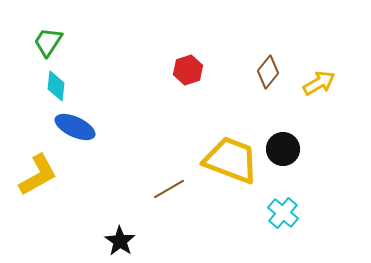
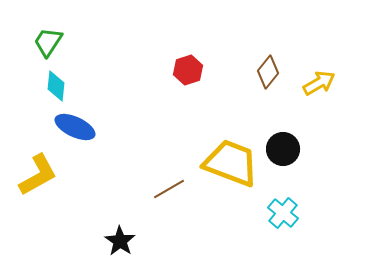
yellow trapezoid: moved 3 px down
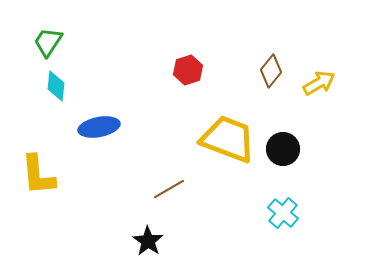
brown diamond: moved 3 px right, 1 px up
blue ellipse: moved 24 px right; rotated 36 degrees counterclockwise
yellow trapezoid: moved 3 px left, 24 px up
yellow L-shape: rotated 114 degrees clockwise
black star: moved 28 px right
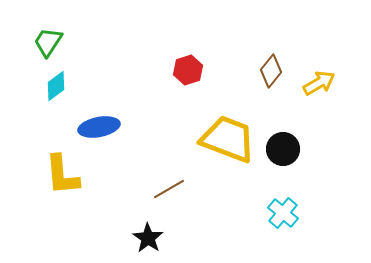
cyan diamond: rotated 48 degrees clockwise
yellow L-shape: moved 24 px right
black star: moved 3 px up
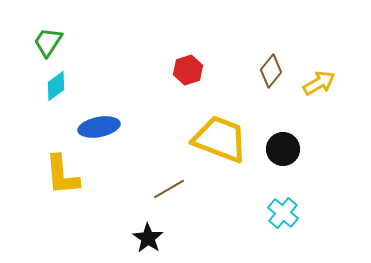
yellow trapezoid: moved 8 px left
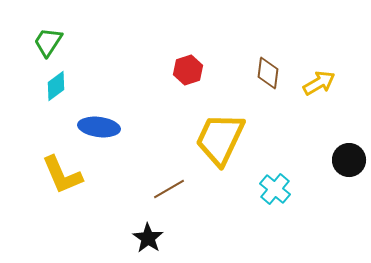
brown diamond: moved 3 px left, 2 px down; rotated 32 degrees counterclockwise
blue ellipse: rotated 18 degrees clockwise
yellow trapezoid: rotated 86 degrees counterclockwise
black circle: moved 66 px right, 11 px down
yellow L-shape: rotated 18 degrees counterclockwise
cyan cross: moved 8 px left, 24 px up
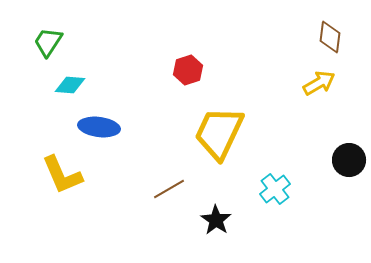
brown diamond: moved 62 px right, 36 px up
cyan diamond: moved 14 px right, 1 px up; rotated 40 degrees clockwise
yellow trapezoid: moved 1 px left, 6 px up
cyan cross: rotated 12 degrees clockwise
black star: moved 68 px right, 18 px up
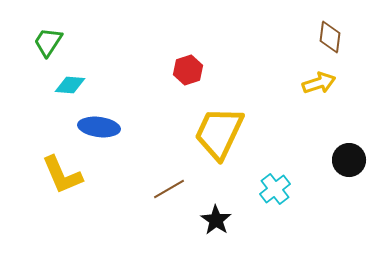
yellow arrow: rotated 12 degrees clockwise
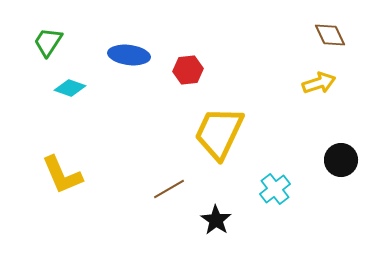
brown diamond: moved 2 px up; rotated 32 degrees counterclockwise
red hexagon: rotated 12 degrees clockwise
cyan diamond: moved 3 px down; rotated 16 degrees clockwise
blue ellipse: moved 30 px right, 72 px up
black circle: moved 8 px left
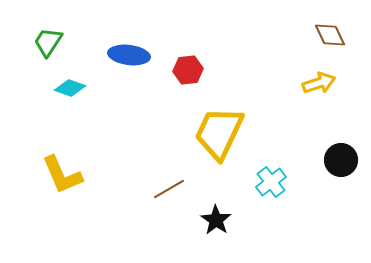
cyan cross: moved 4 px left, 7 px up
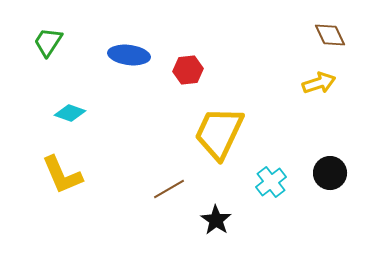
cyan diamond: moved 25 px down
black circle: moved 11 px left, 13 px down
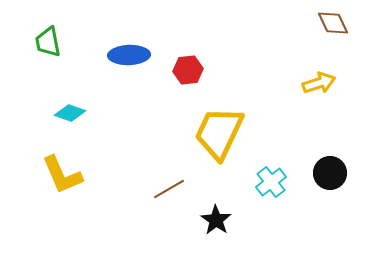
brown diamond: moved 3 px right, 12 px up
green trapezoid: rotated 44 degrees counterclockwise
blue ellipse: rotated 9 degrees counterclockwise
